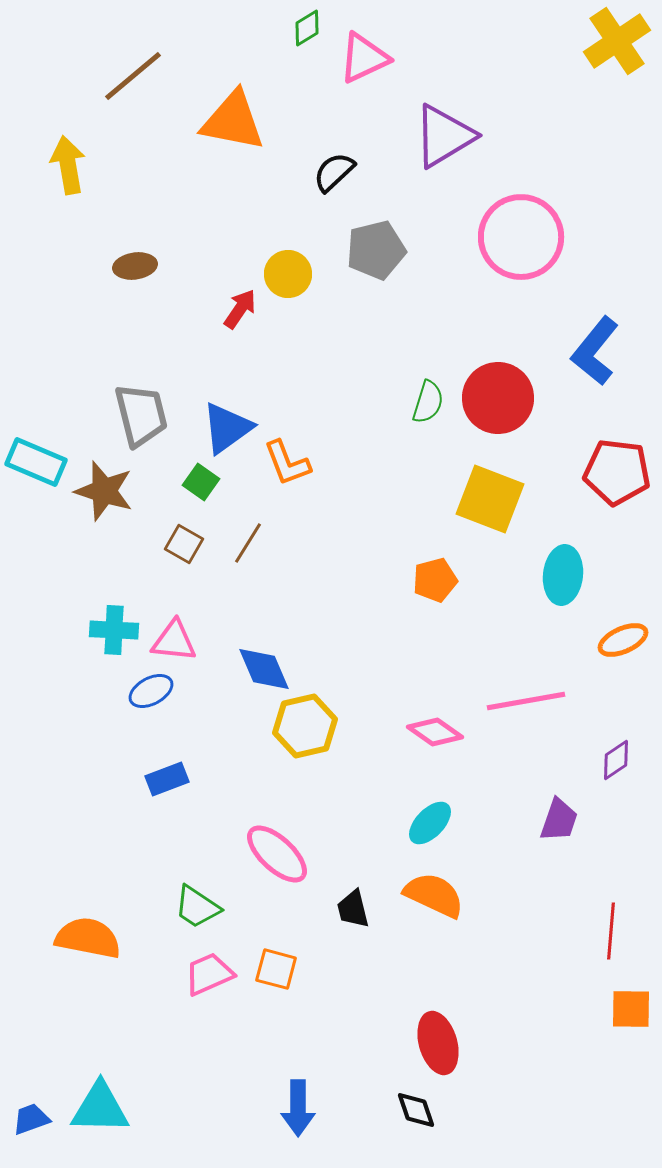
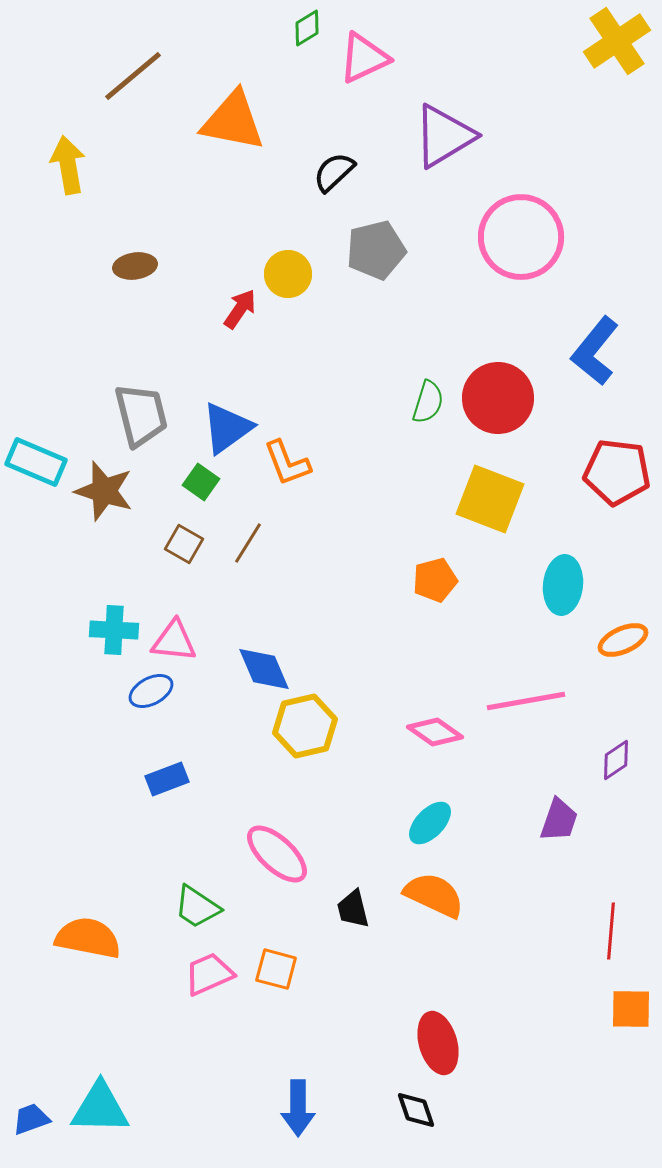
cyan ellipse at (563, 575): moved 10 px down
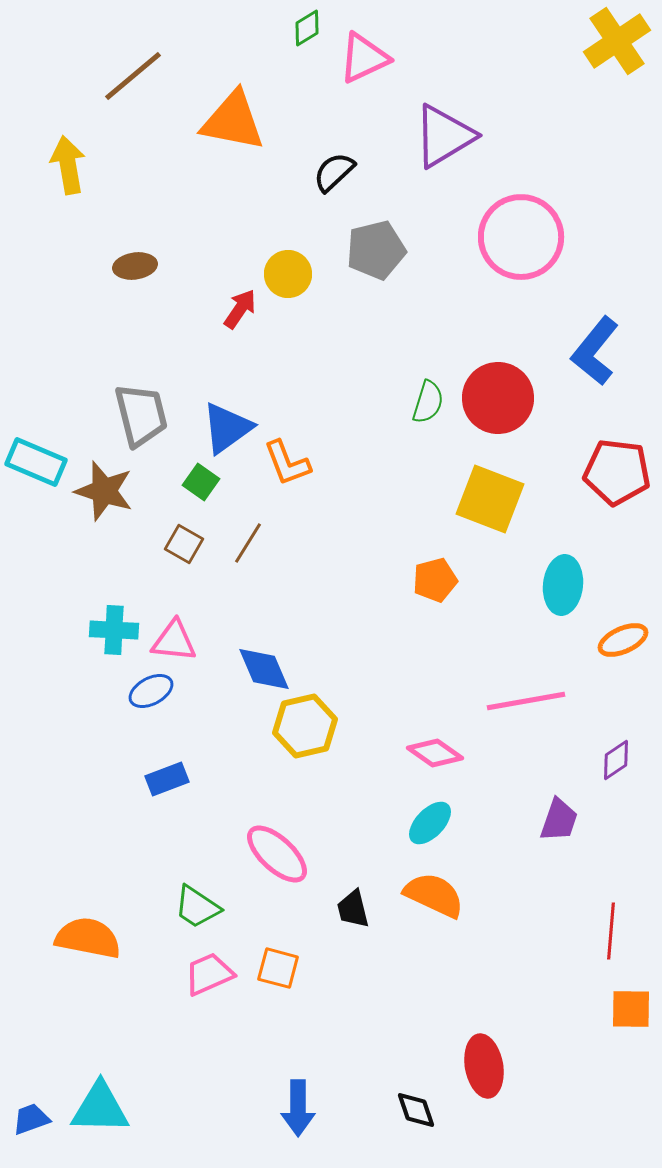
pink diamond at (435, 732): moved 21 px down
orange square at (276, 969): moved 2 px right, 1 px up
red ellipse at (438, 1043): moved 46 px right, 23 px down; rotated 6 degrees clockwise
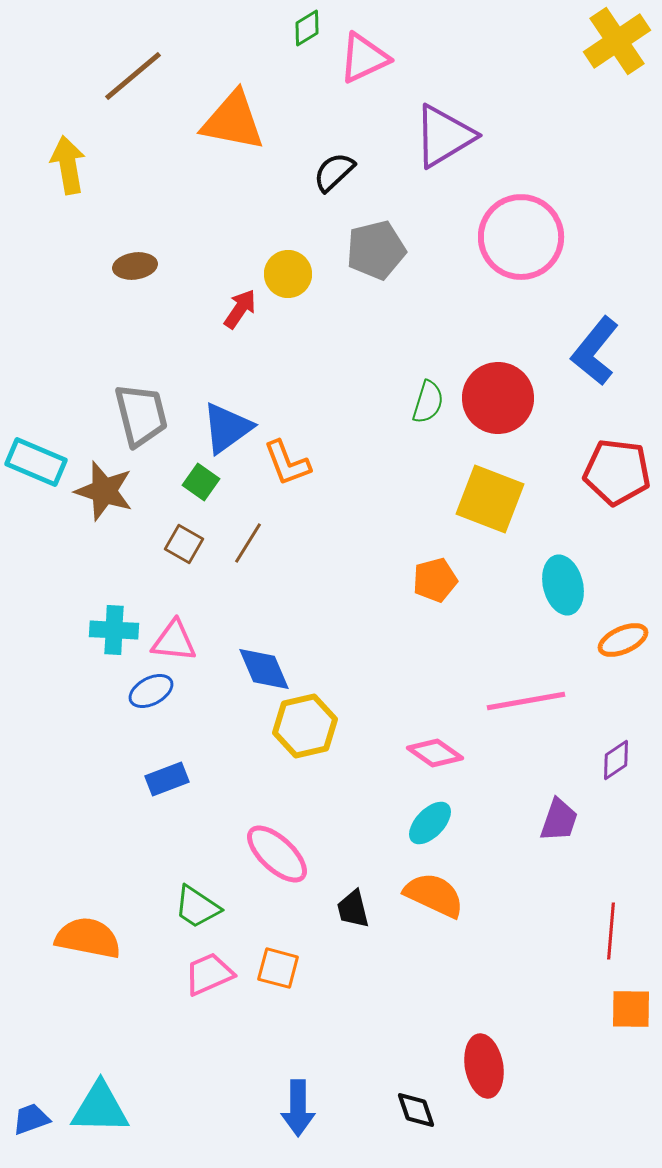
cyan ellipse at (563, 585): rotated 20 degrees counterclockwise
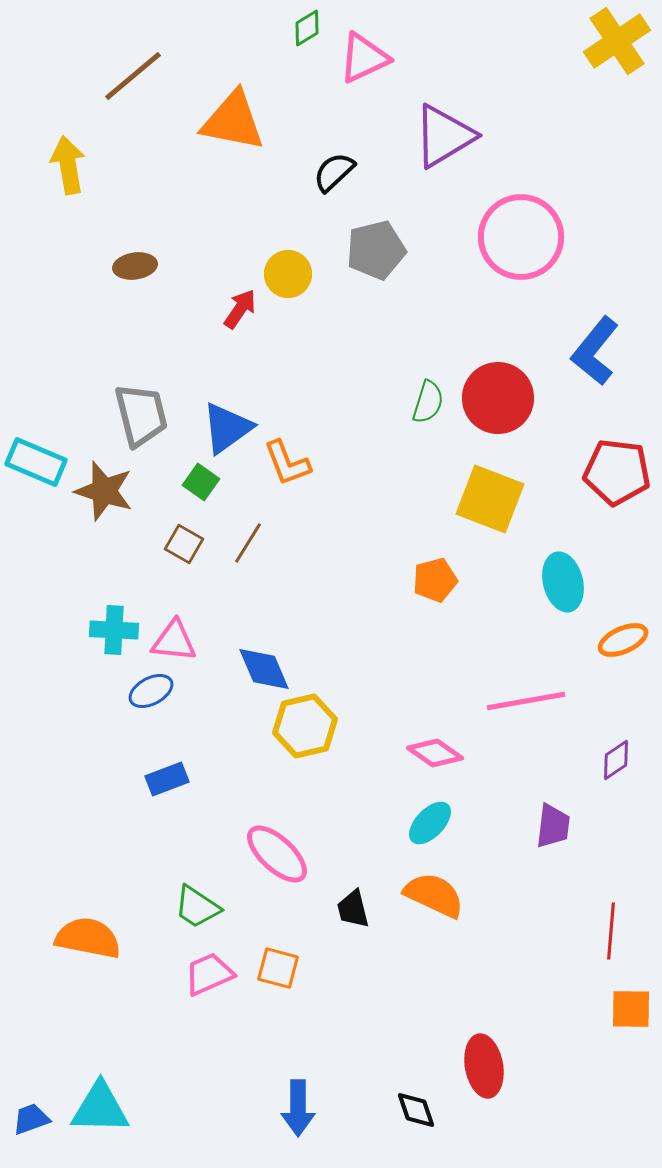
cyan ellipse at (563, 585): moved 3 px up
purple trapezoid at (559, 820): moved 6 px left, 6 px down; rotated 12 degrees counterclockwise
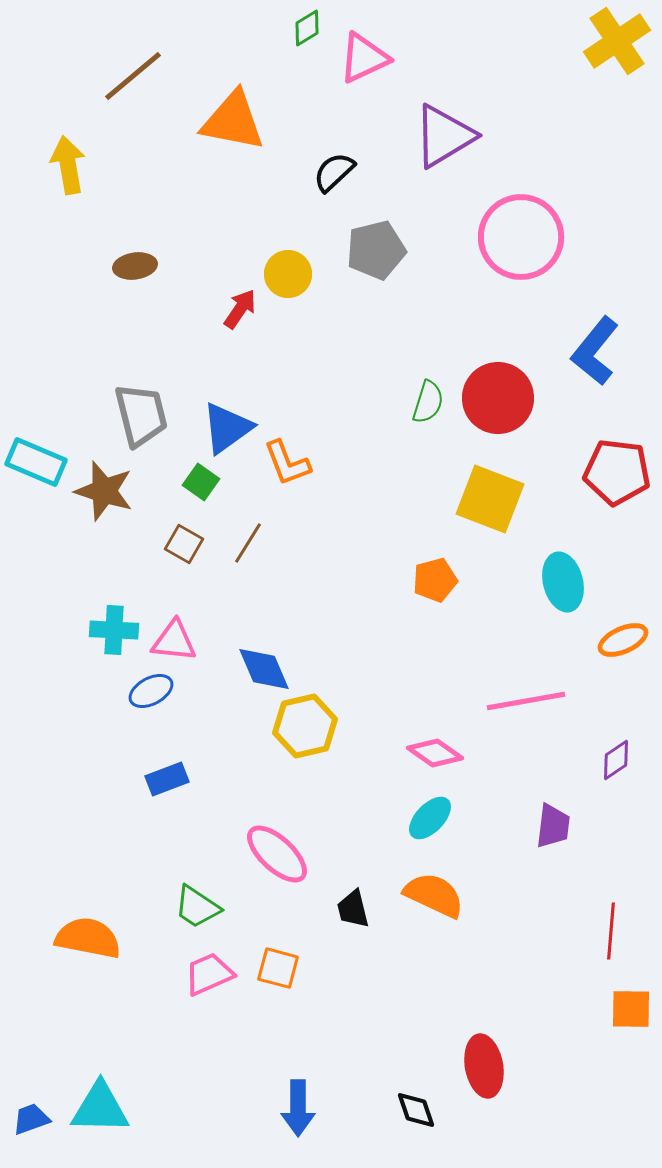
cyan ellipse at (430, 823): moved 5 px up
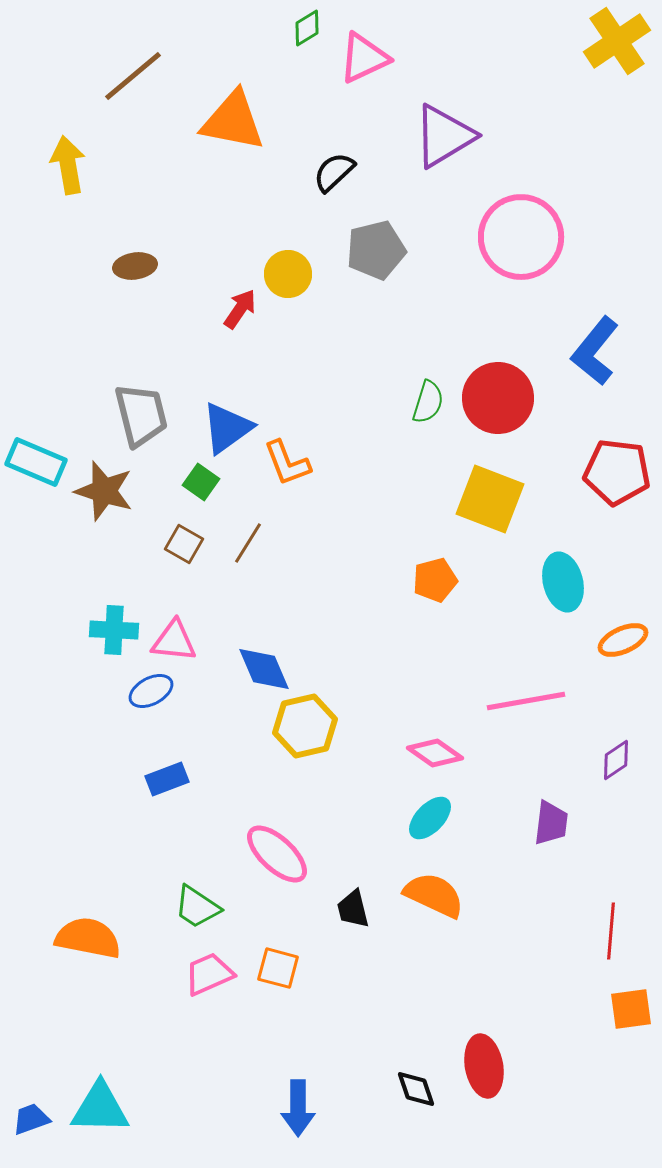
purple trapezoid at (553, 826): moved 2 px left, 3 px up
orange square at (631, 1009): rotated 9 degrees counterclockwise
black diamond at (416, 1110): moved 21 px up
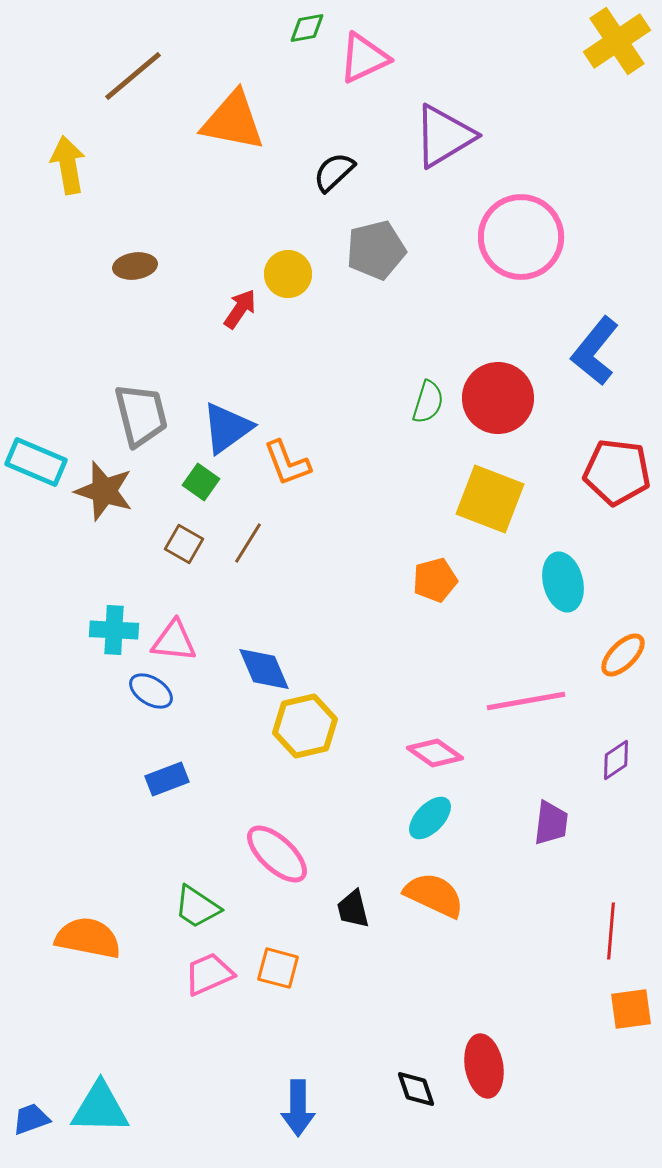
green diamond at (307, 28): rotated 21 degrees clockwise
orange ellipse at (623, 640): moved 15 px down; rotated 21 degrees counterclockwise
blue ellipse at (151, 691): rotated 60 degrees clockwise
